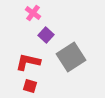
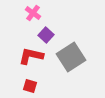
red L-shape: moved 3 px right, 6 px up
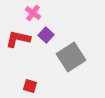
red L-shape: moved 13 px left, 17 px up
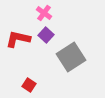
pink cross: moved 11 px right
red square: moved 1 px left, 1 px up; rotated 16 degrees clockwise
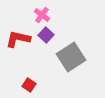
pink cross: moved 2 px left, 2 px down
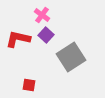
red square: rotated 24 degrees counterclockwise
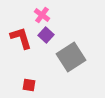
red L-shape: moved 3 px right, 1 px up; rotated 60 degrees clockwise
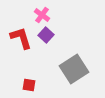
gray square: moved 3 px right, 12 px down
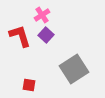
pink cross: rotated 21 degrees clockwise
red L-shape: moved 1 px left, 2 px up
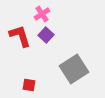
pink cross: moved 1 px up
